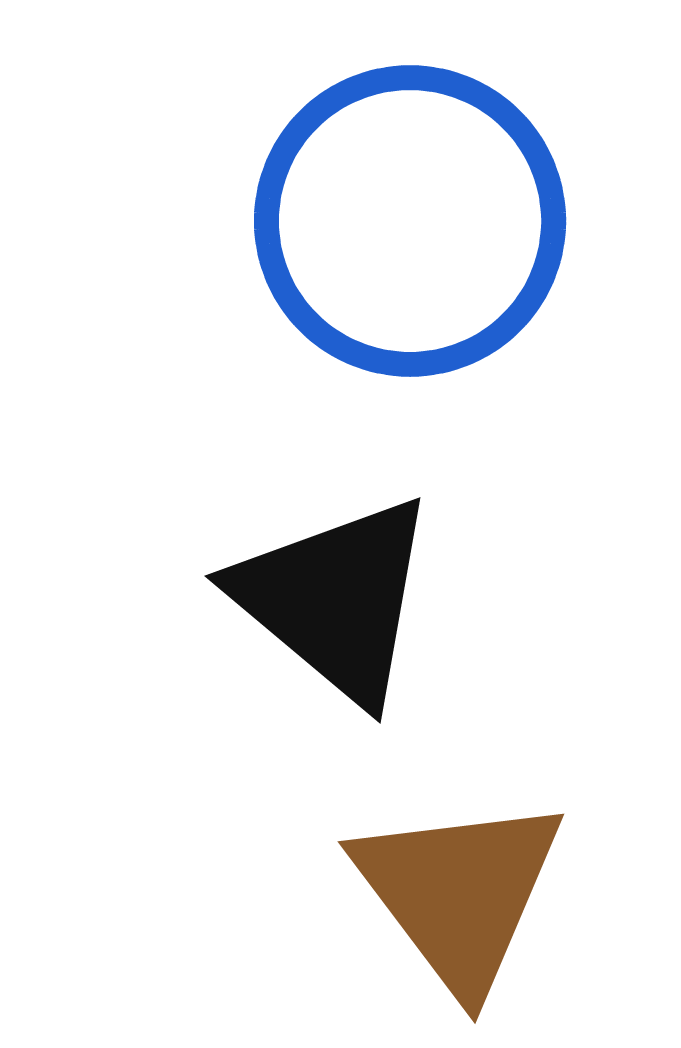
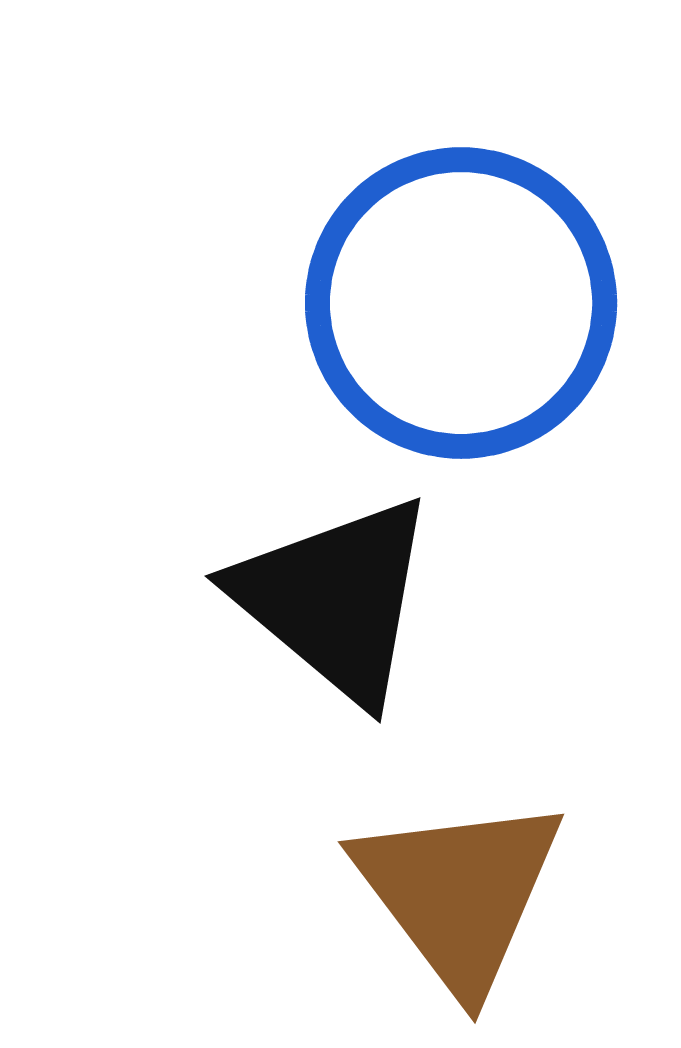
blue circle: moved 51 px right, 82 px down
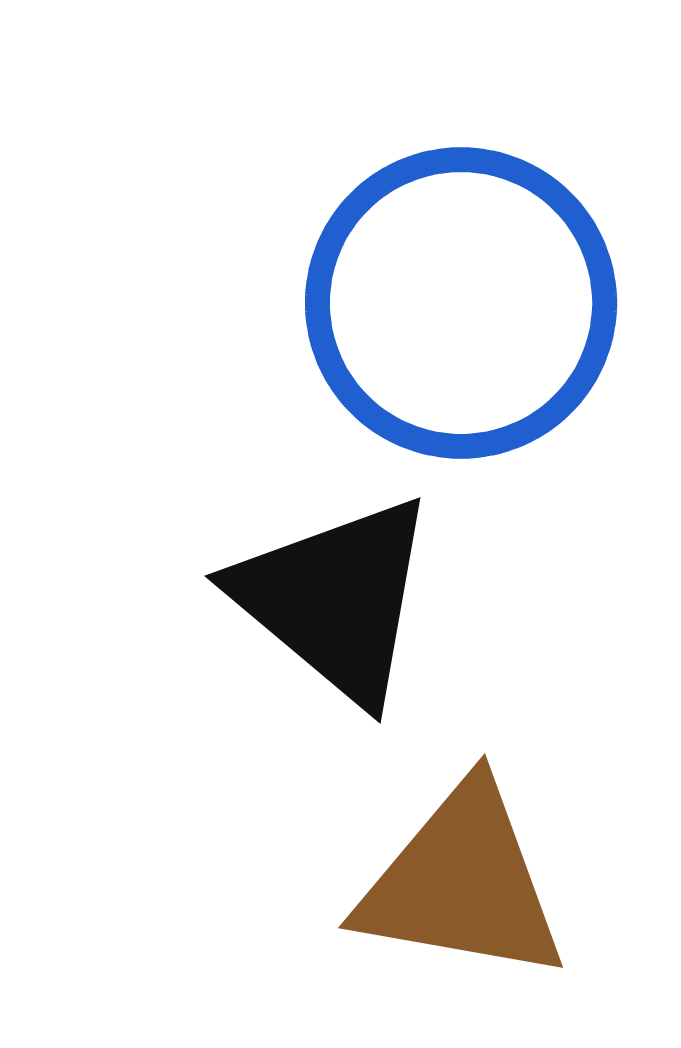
brown triangle: moved 3 px right, 10 px up; rotated 43 degrees counterclockwise
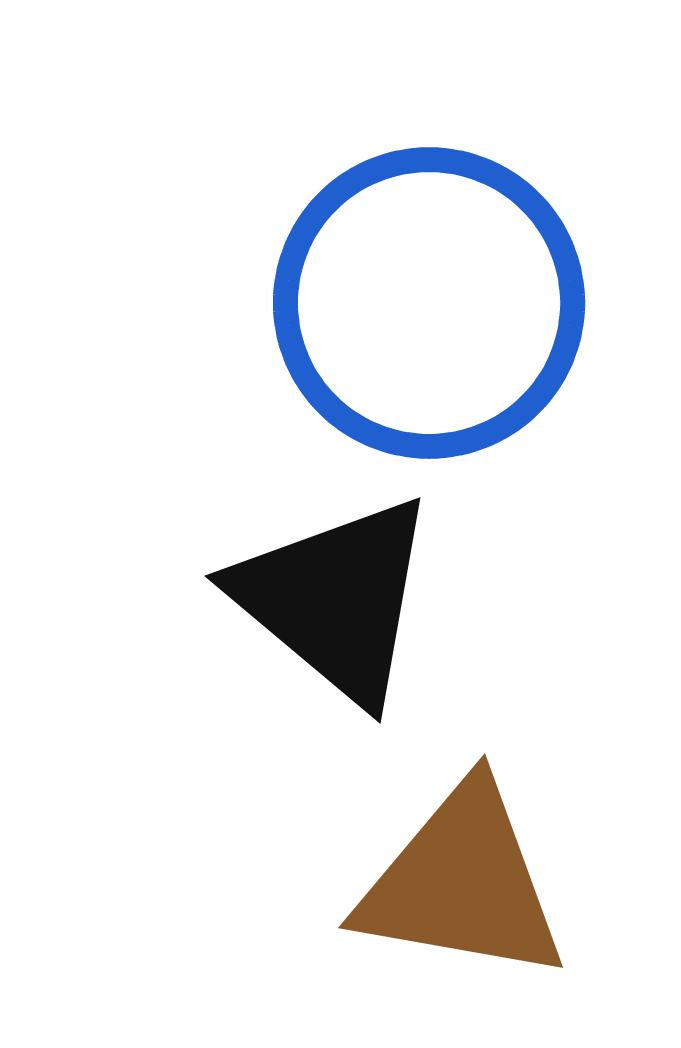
blue circle: moved 32 px left
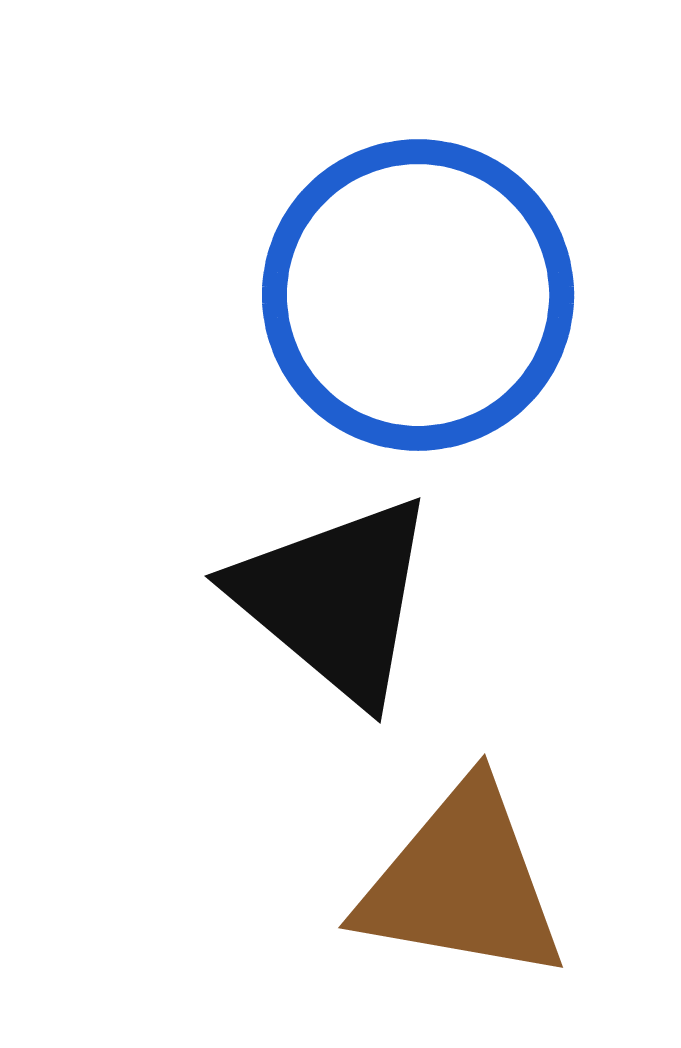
blue circle: moved 11 px left, 8 px up
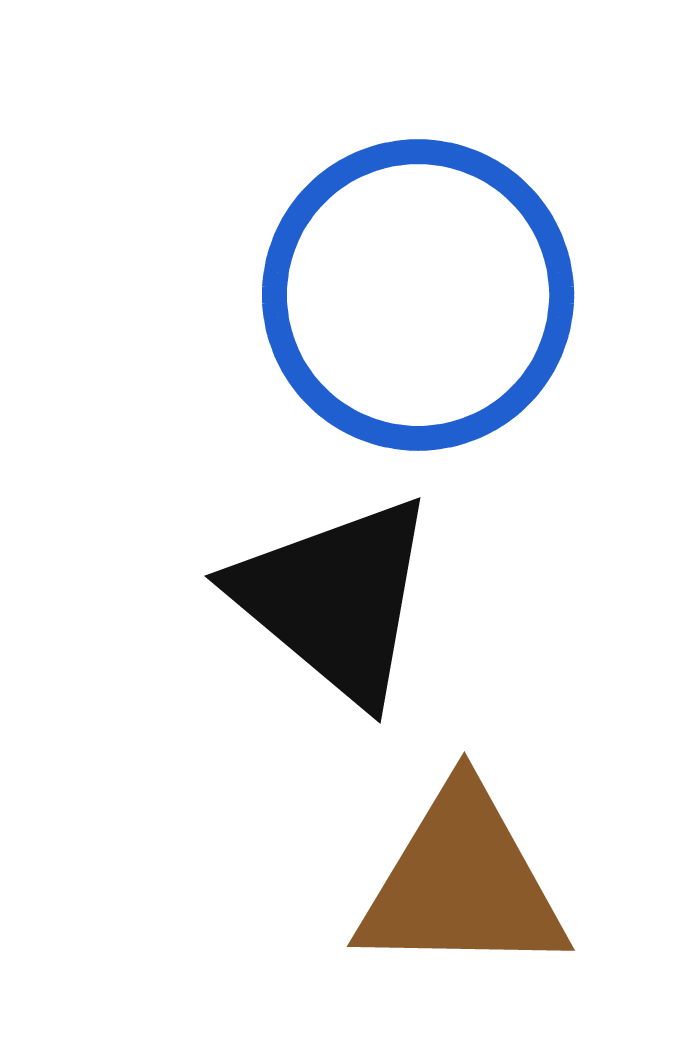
brown triangle: rotated 9 degrees counterclockwise
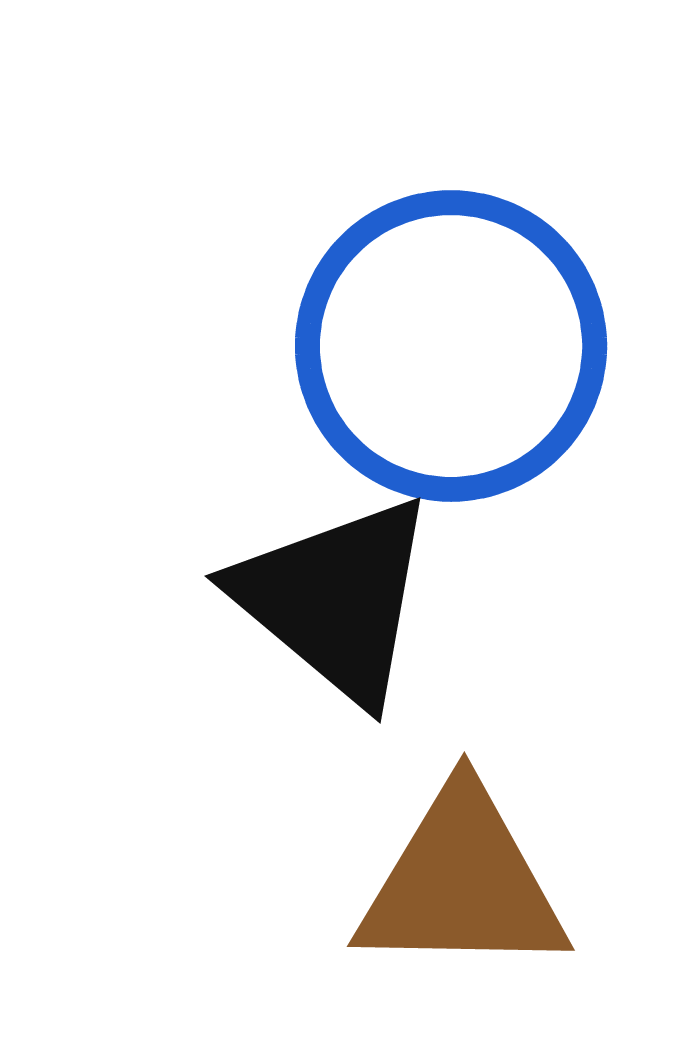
blue circle: moved 33 px right, 51 px down
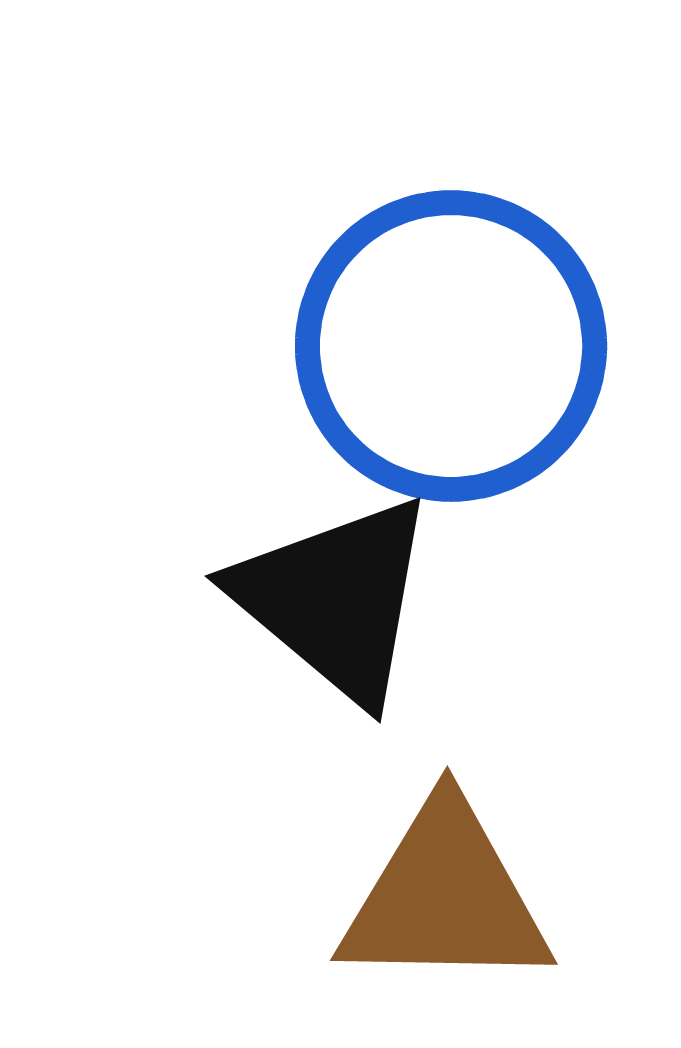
brown triangle: moved 17 px left, 14 px down
